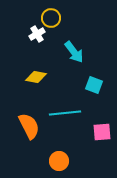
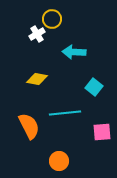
yellow circle: moved 1 px right, 1 px down
cyan arrow: rotated 130 degrees clockwise
yellow diamond: moved 1 px right, 2 px down
cyan square: moved 2 px down; rotated 18 degrees clockwise
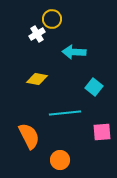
orange semicircle: moved 10 px down
orange circle: moved 1 px right, 1 px up
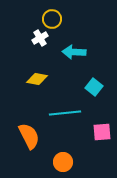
white cross: moved 3 px right, 4 px down
orange circle: moved 3 px right, 2 px down
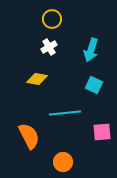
white cross: moved 9 px right, 9 px down
cyan arrow: moved 17 px right, 2 px up; rotated 75 degrees counterclockwise
cyan square: moved 2 px up; rotated 12 degrees counterclockwise
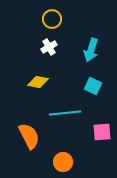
yellow diamond: moved 1 px right, 3 px down
cyan square: moved 1 px left, 1 px down
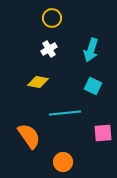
yellow circle: moved 1 px up
white cross: moved 2 px down
pink square: moved 1 px right, 1 px down
orange semicircle: rotated 8 degrees counterclockwise
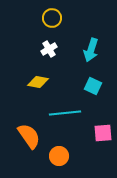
orange circle: moved 4 px left, 6 px up
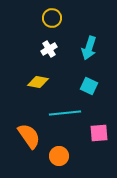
cyan arrow: moved 2 px left, 2 px up
cyan square: moved 4 px left
pink square: moved 4 px left
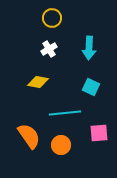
cyan arrow: rotated 15 degrees counterclockwise
cyan square: moved 2 px right, 1 px down
orange circle: moved 2 px right, 11 px up
